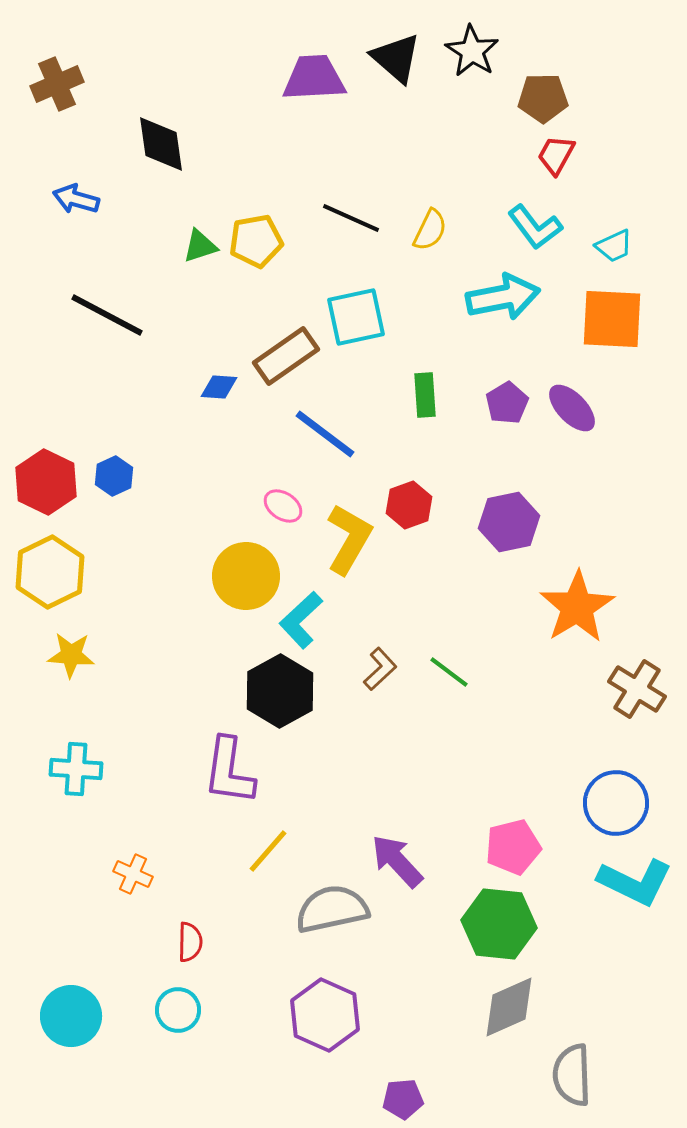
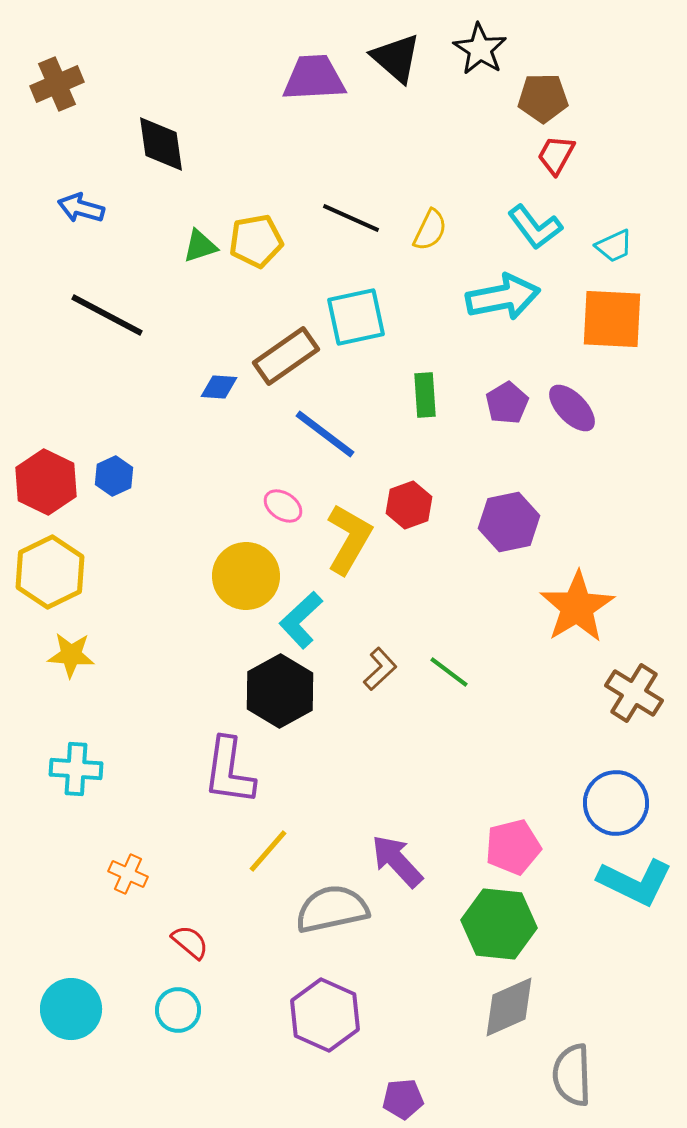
black star at (472, 51): moved 8 px right, 2 px up
blue arrow at (76, 199): moved 5 px right, 9 px down
brown cross at (637, 689): moved 3 px left, 4 px down
orange cross at (133, 874): moved 5 px left
red semicircle at (190, 942): rotated 51 degrees counterclockwise
cyan circle at (71, 1016): moved 7 px up
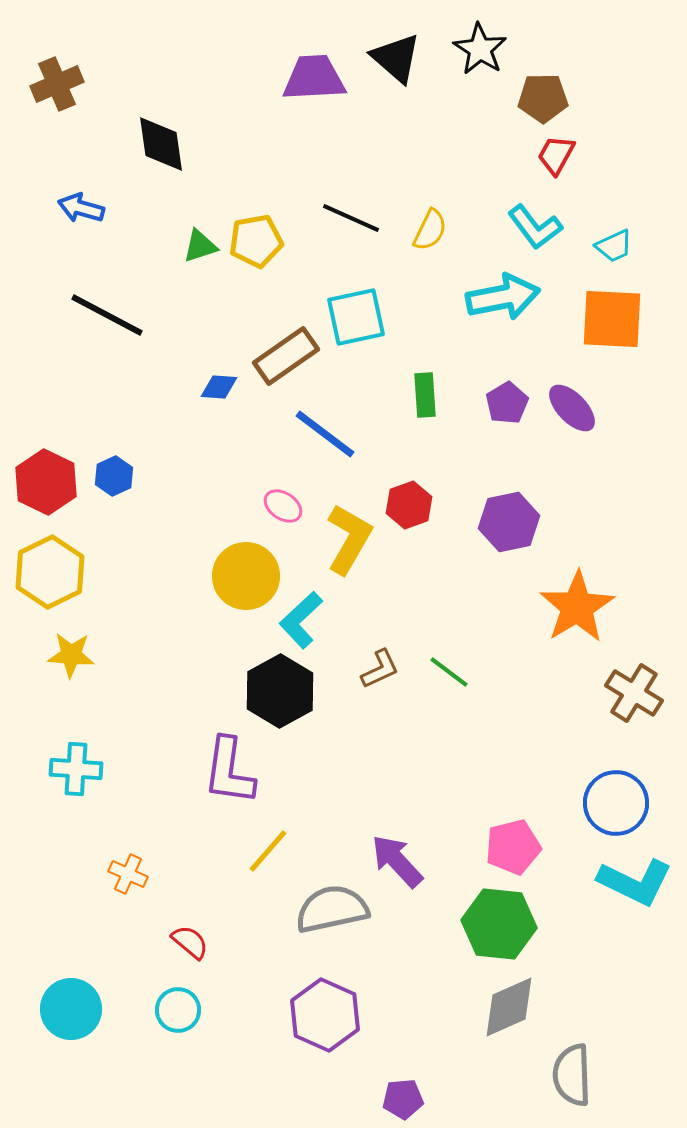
brown L-shape at (380, 669): rotated 18 degrees clockwise
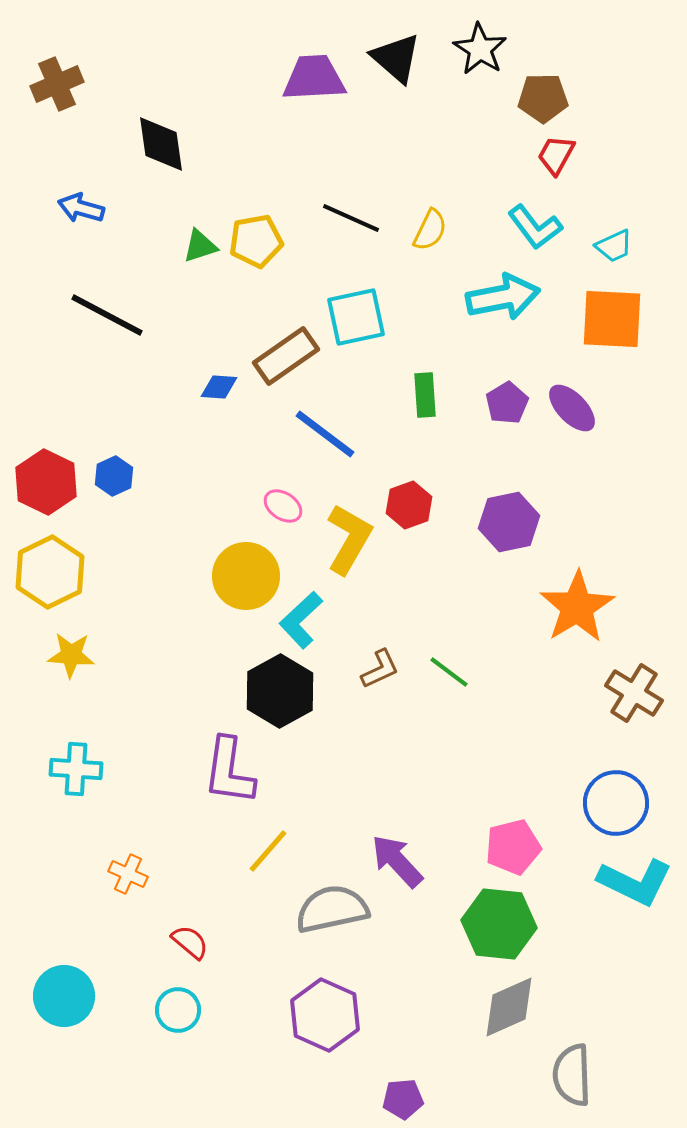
cyan circle at (71, 1009): moved 7 px left, 13 px up
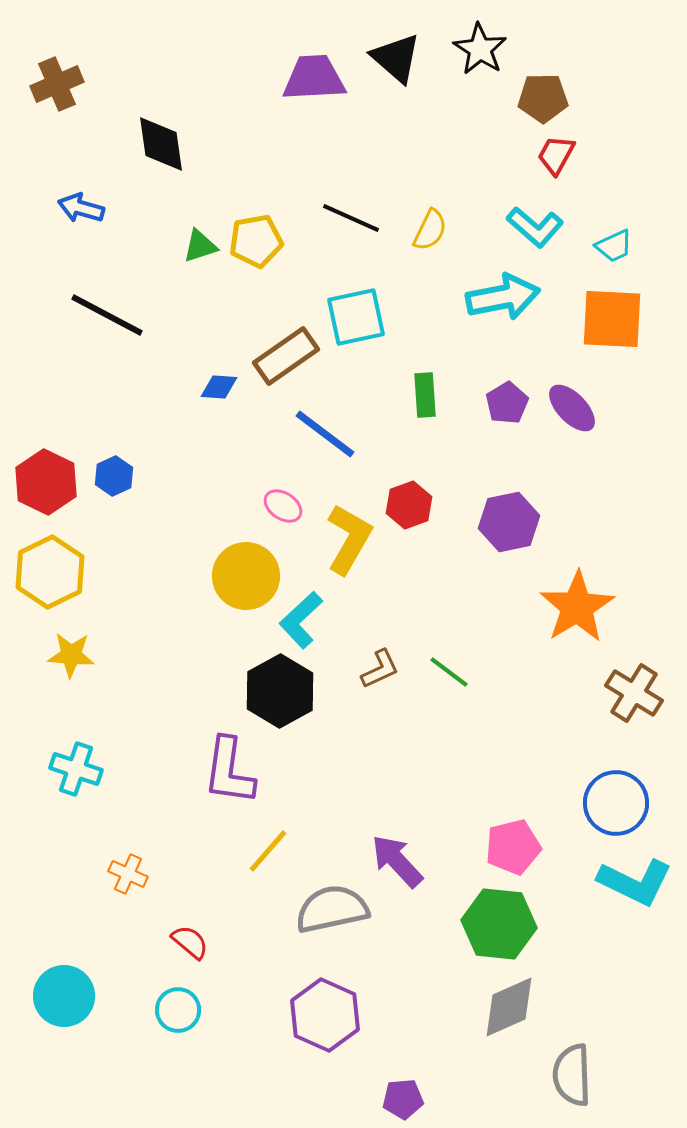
cyan L-shape at (535, 227): rotated 12 degrees counterclockwise
cyan cross at (76, 769): rotated 15 degrees clockwise
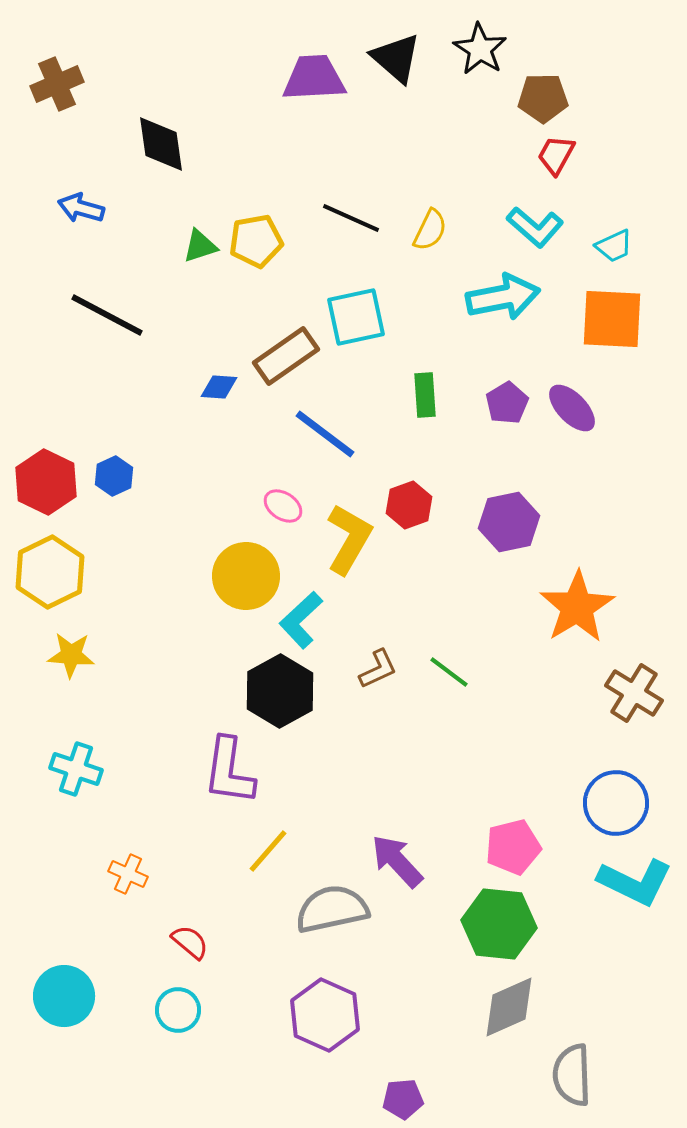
brown L-shape at (380, 669): moved 2 px left
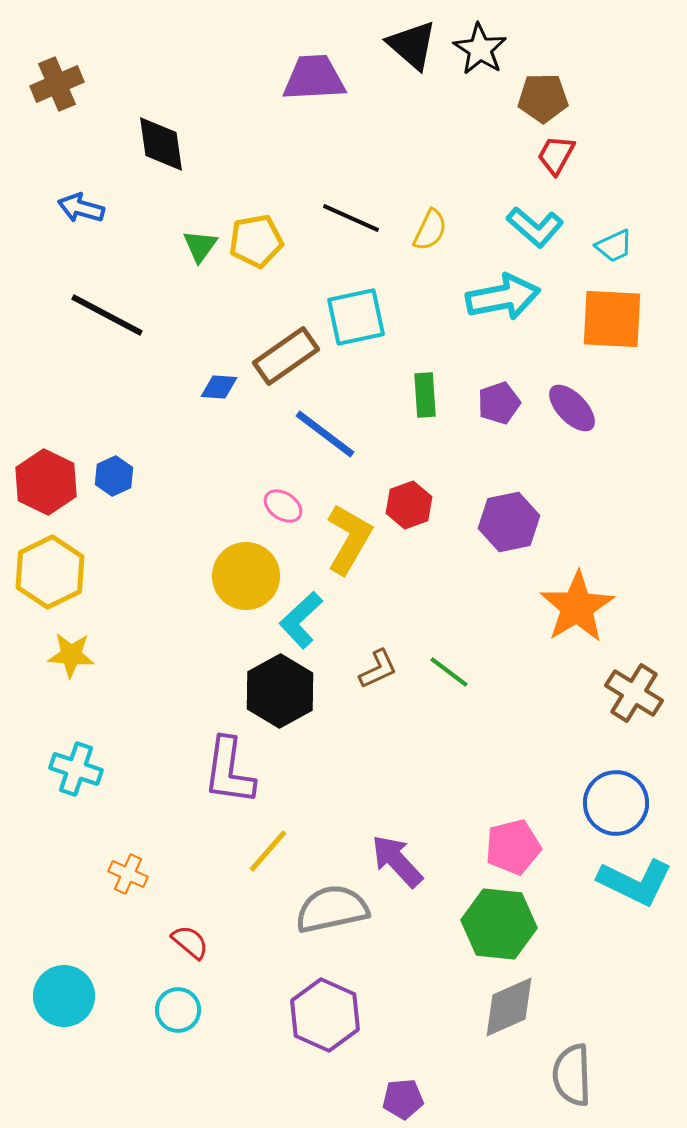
black triangle at (396, 58): moved 16 px right, 13 px up
green triangle at (200, 246): rotated 36 degrees counterclockwise
purple pentagon at (507, 403): moved 8 px left; rotated 12 degrees clockwise
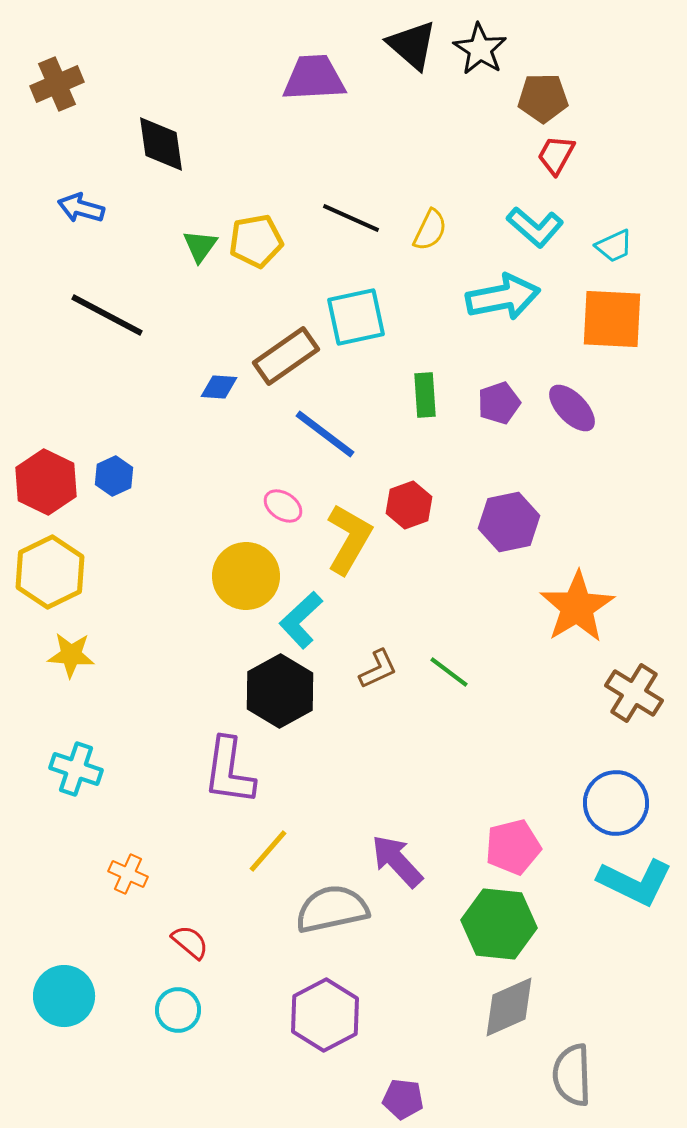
purple hexagon at (325, 1015): rotated 8 degrees clockwise
purple pentagon at (403, 1099): rotated 12 degrees clockwise
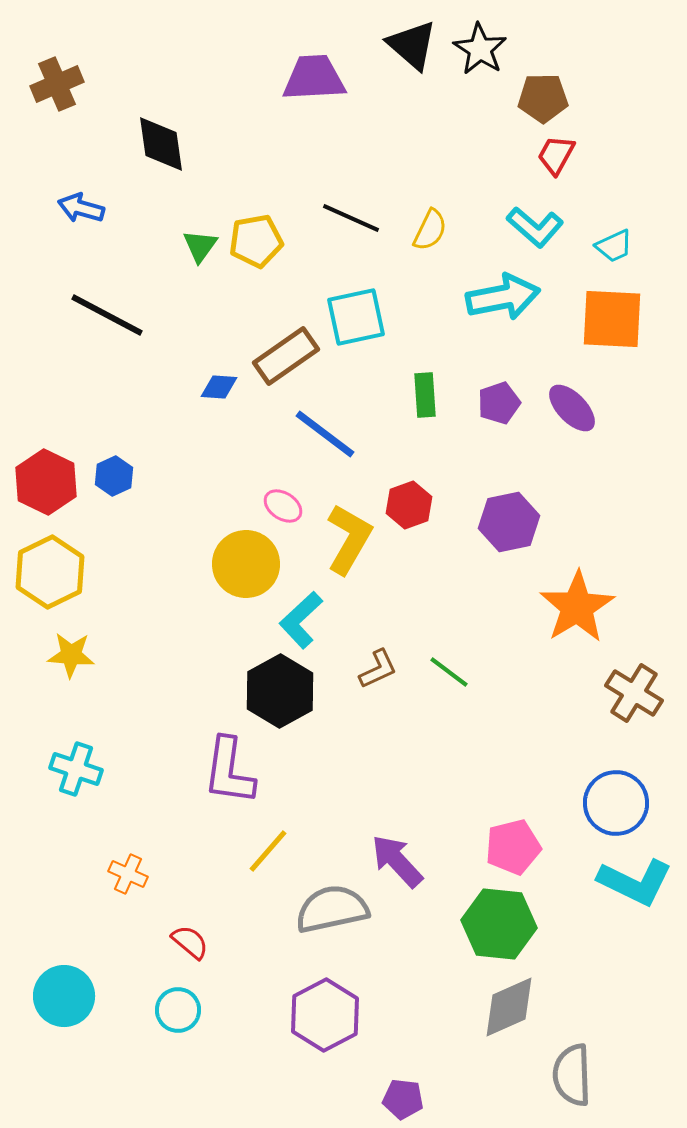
yellow circle at (246, 576): moved 12 px up
